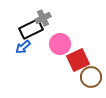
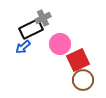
brown circle: moved 8 px left, 3 px down
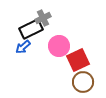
pink circle: moved 1 px left, 2 px down
brown circle: moved 2 px down
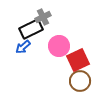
gray cross: moved 1 px up
brown circle: moved 3 px left, 1 px up
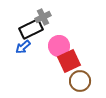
red square: moved 9 px left, 1 px down
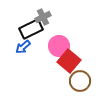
red square: rotated 25 degrees counterclockwise
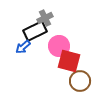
gray cross: moved 2 px right, 1 px down
black rectangle: moved 4 px right, 2 px down
red square: rotated 25 degrees counterclockwise
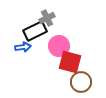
gray cross: moved 2 px right
blue arrow: rotated 147 degrees counterclockwise
red square: moved 1 px right, 1 px down
brown circle: moved 1 px right, 1 px down
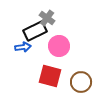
gray cross: rotated 28 degrees counterclockwise
red square: moved 20 px left, 14 px down
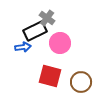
pink circle: moved 1 px right, 3 px up
